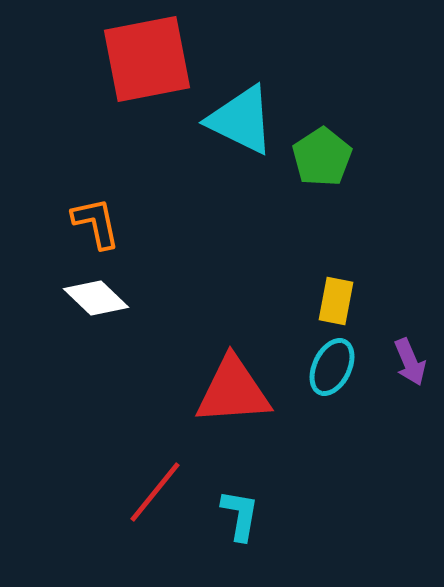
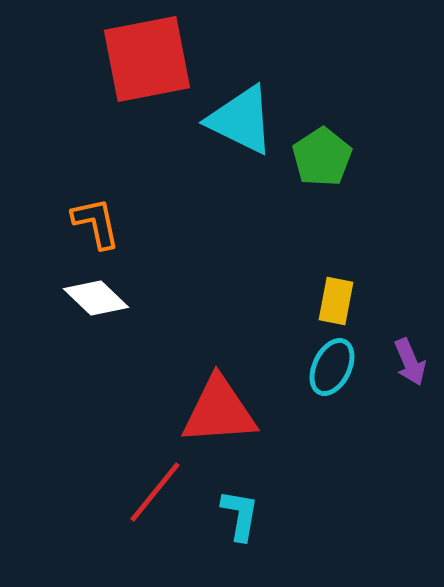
red triangle: moved 14 px left, 20 px down
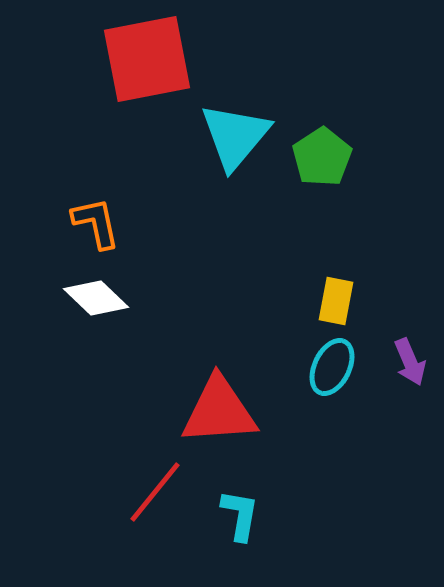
cyan triangle: moved 6 px left, 16 px down; rotated 44 degrees clockwise
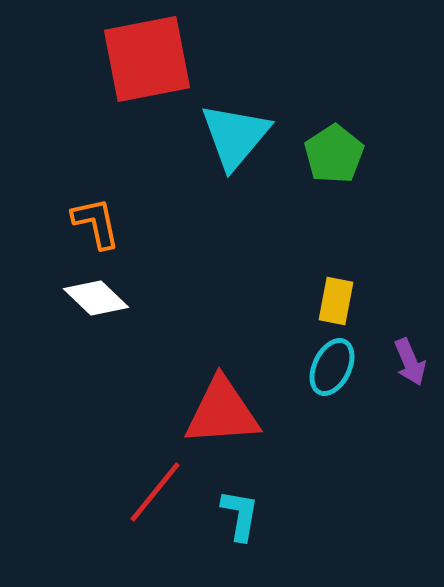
green pentagon: moved 12 px right, 3 px up
red triangle: moved 3 px right, 1 px down
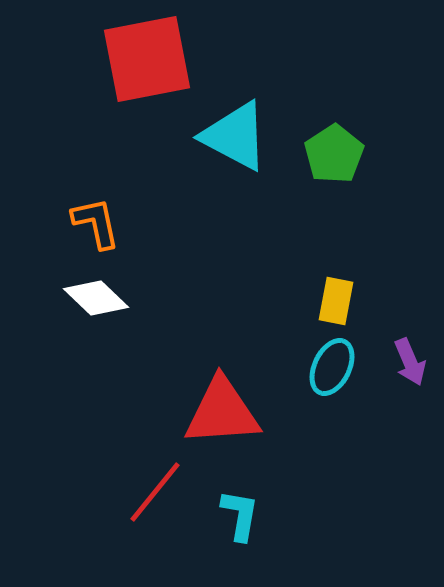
cyan triangle: rotated 42 degrees counterclockwise
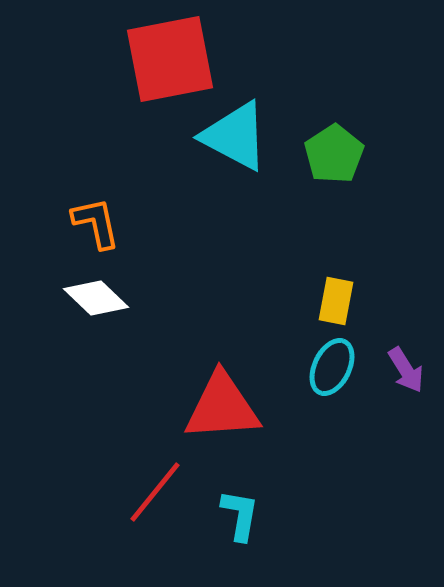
red square: moved 23 px right
purple arrow: moved 4 px left, 8 px down; rotated 9 degrees counterclockwise
red triangle: moved 5 px up
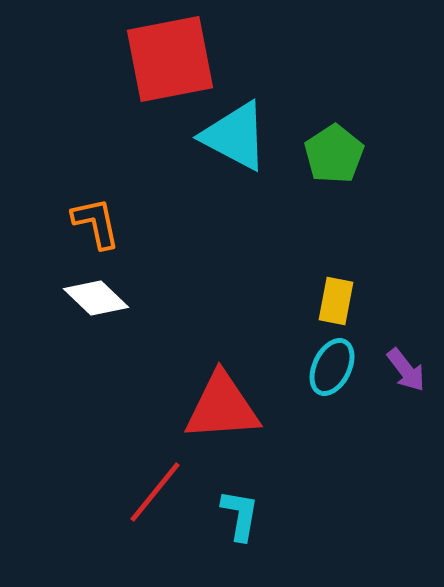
purple arrow: rotated 6 degrees counterclockwise
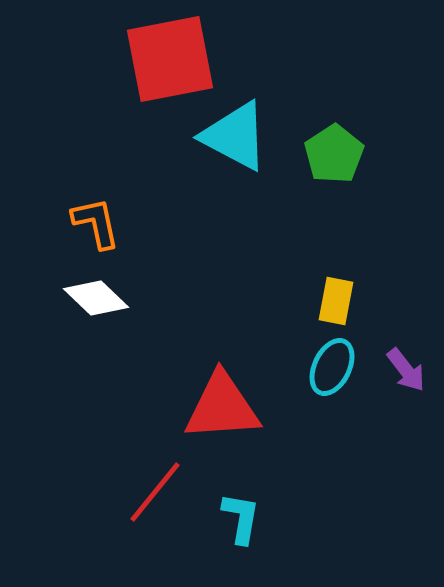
cyan L-shape: moved 1 px right, 3 px down
